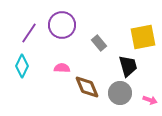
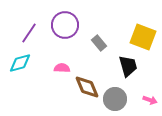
purple circle: moved 3 px right
yellow square: rotated 32 degrees clockwise
cyan diamond: moved 2 px left, 3 px up; rotated 50 degrees clockwise
gray circle: moved 5 px left, 6 px down
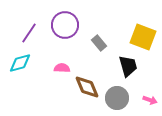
gray circle: moved 2 px right, 1 px up
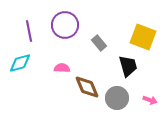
purple line: moved 2 px up; rotated 45 degrees counterclockwise
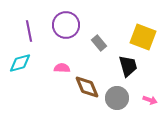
purple circle: moved 1 px right
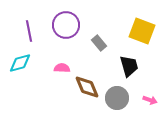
yellow square: moved 1 px left, 6 px up
black trapezoid: moved 1 px right
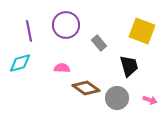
brown diamond: moved 1 px left, 1 px down; rotated 32 degrees counterclockwise
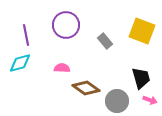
purple line: moved 3 px left, 4 px down
gray rectangle: moved 6 px right, 2 px up
black trapezoid: moved 12 px right, 12 px down
gray circle: moved 3 px down
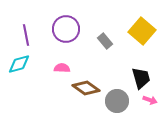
purple circle: moved 4 px down
yellow square: rotated 20 degrees clockwise
cyan diamond: moved 1 px left, 1 px down
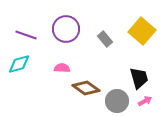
purple line: rotated 60 degrees counterclockwise
gray rectangle: moved 2 px up
black trapezoid: moved 2 px left
pink arrow: moved 5 px left, 1 px down; rotated 48 degrees counterclockwise
